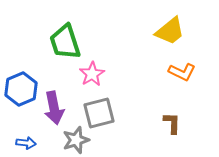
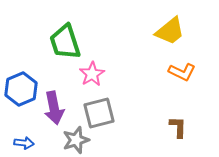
brown L-shape: moved 6 px right, 4 px down
blue arrow: moved 2 px left
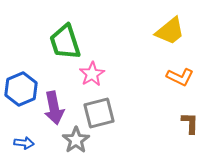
orange L-shape: moved 2 px left, 5 px down
brown L-shape: moved 12 px right, 4 px up
gray star: rotated 16 degrees counterclockwise
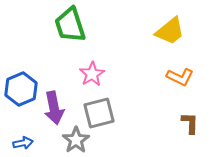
green trapezoid: moved 5 px right, 17 px up
blue arrow: moved 1 px left; rotated 18 degrees counterclockwise
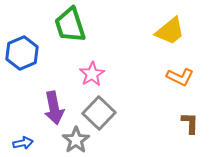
blue hexagon: moved 1 px right, 36 px up
gray square: rotated 32 degrees counterclockwise
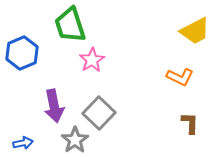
yellow trapezoid: moved 25 px right; rotated 12 degrees clockwise
pink star: moved 14 px up
purple arrow: moved 2 px up
gray star: moved 1 px left
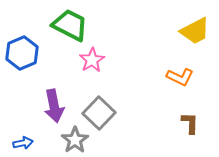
green trapezoid: rotated 135 degrees clockwise
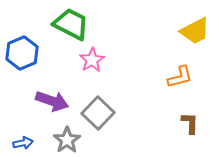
green trapezoid: moved 1 px right, 1 px up
orange L-shape: rotated 40 degrees counterclockwise
purple arrow: moved 2 px left, 5 px up; rotated 60 degrees counterclockwise
gray square: moved 1 px left
gray star: moved 8 px left
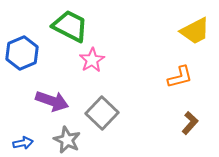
green trapezoid: moved 1 px left, 2 px down
gray square: moved 4 px right
brown L-shape: rotated 40 degrees clockwise
gray star: rotated 12 degrees counterclockwise
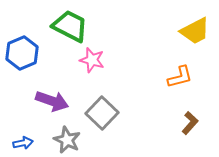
pink star: rotated 25 degrees counterclockwise
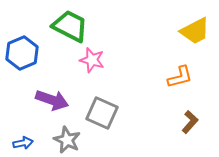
purple arrow: moved 1 px up
gray square: rotated 20 degrees counterclockwise
brown L-shape: moved 1 px up
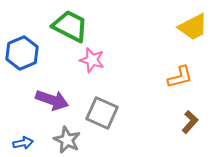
yellow trapezoid: moved 2 px left, 4 px up
